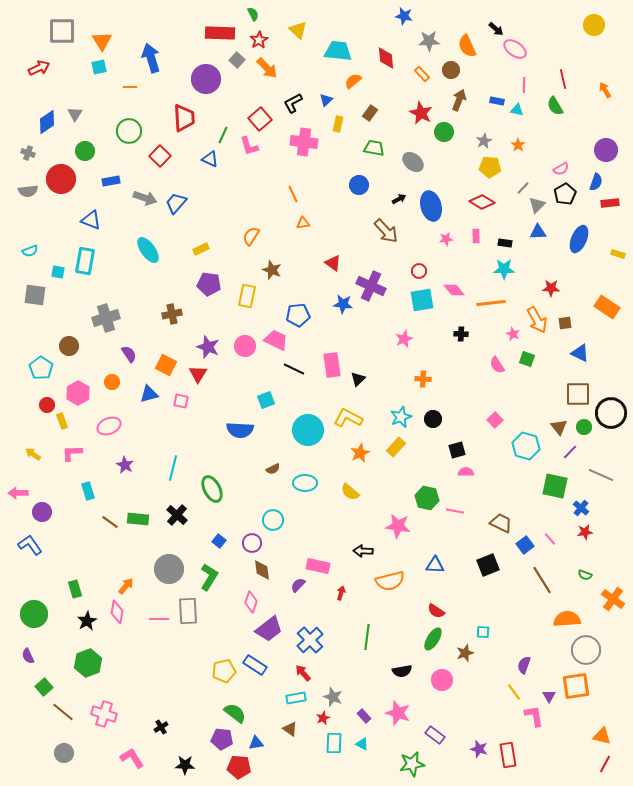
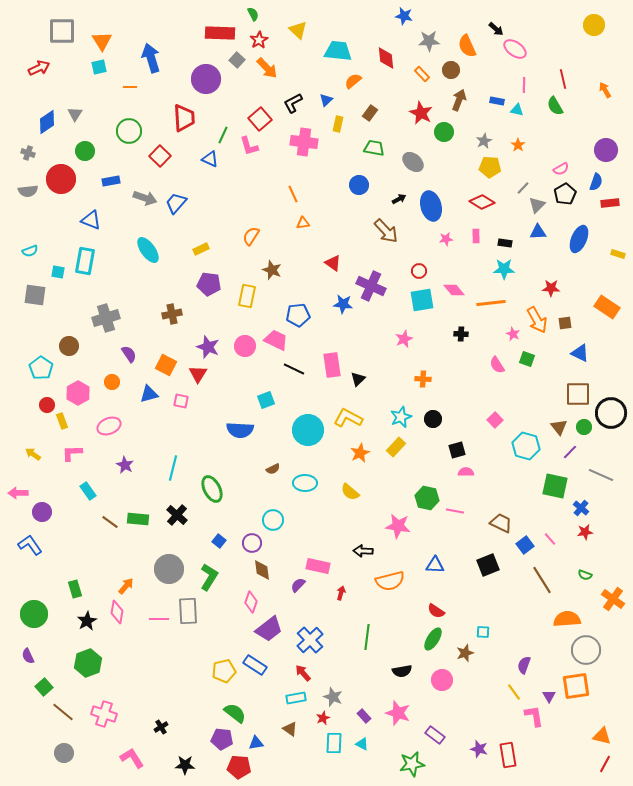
cyan rectangle at (88, 491): rotated 18 degrees counterclockwise
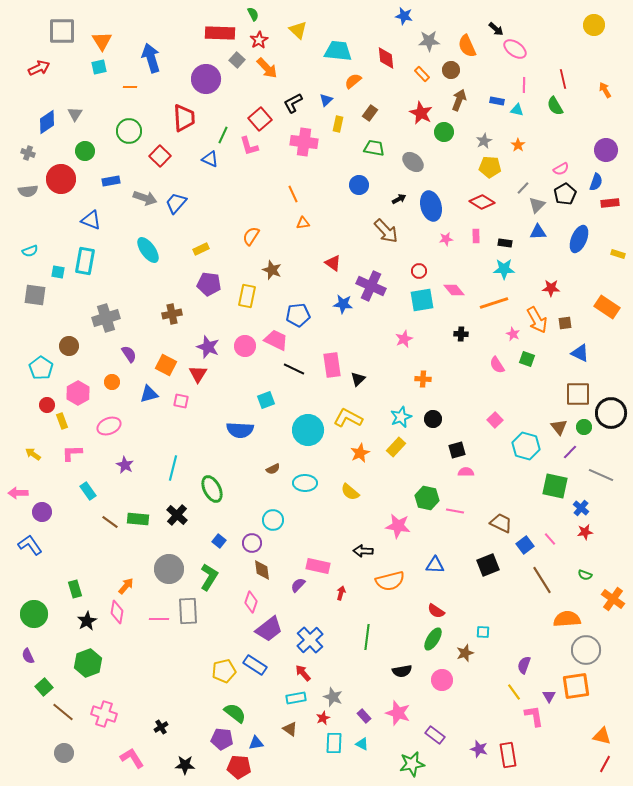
orange line at (491, 303): moved 3 px right; rotated 12 degrees counterclockwise
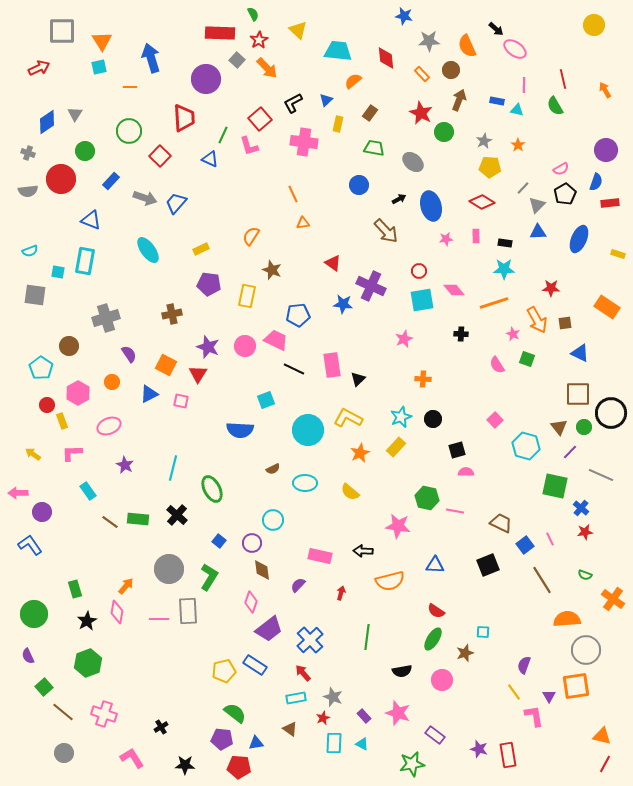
blue rectangle at (111, 181): rotated 36 degrees counterclockwise
blue triangle at (149, 394): rotated 12 degrees counterclockwise
pink line at (550, 539): rotated 16 degrees clockwise
pink rectangle at (318, 566): moved 2 px right, 10 px up
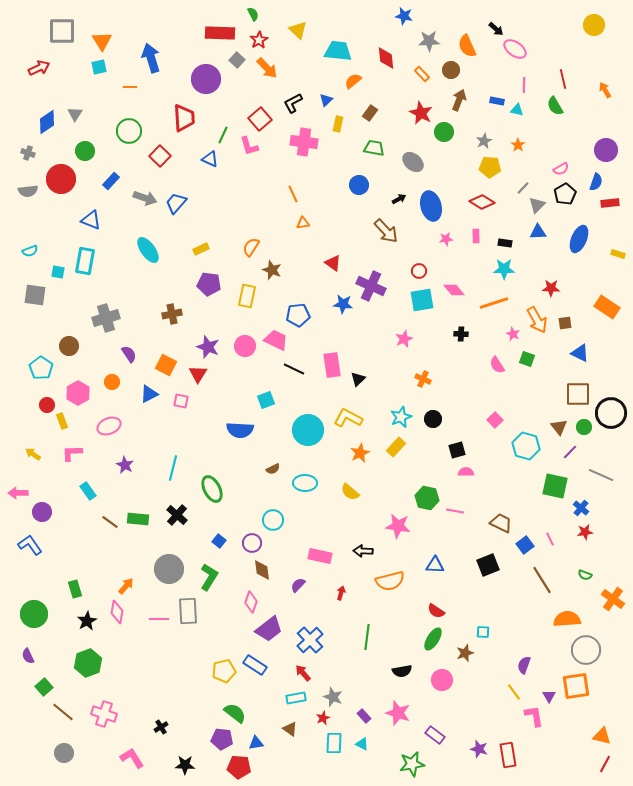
orange semicircle at (251, 236): moved 11 px down
orange cross at (423, 379): rotated 21 degrees clockwise
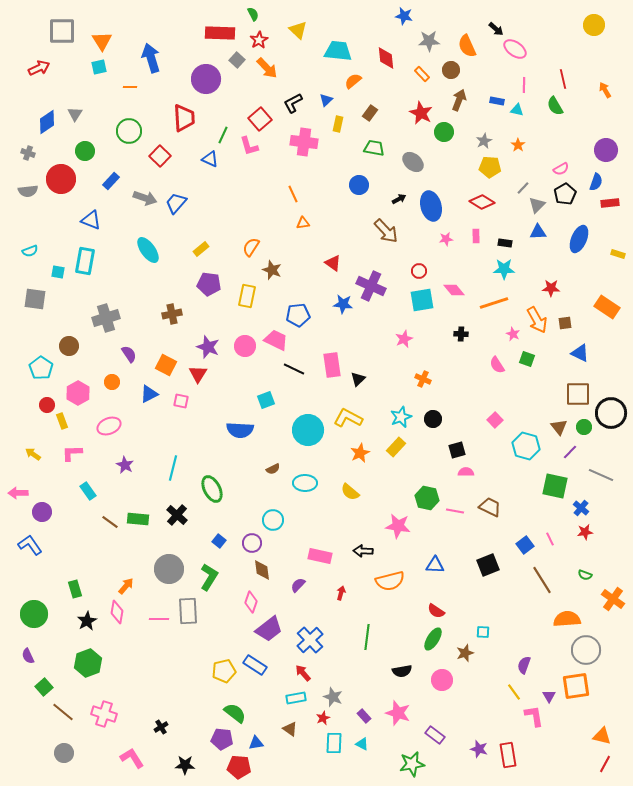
yellow rectangle at (201, 249): rotated 14 degrees counterclockwise
gray square at (35, 295): moved 4 px down
brown trapezoid at (501, 523): moved 11 px left, 16 px up
